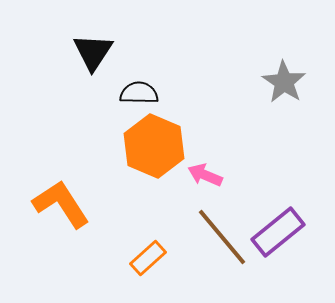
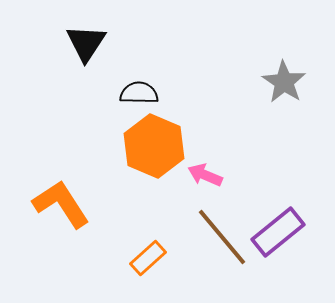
black triangle: moved 7 px left, 9 px up
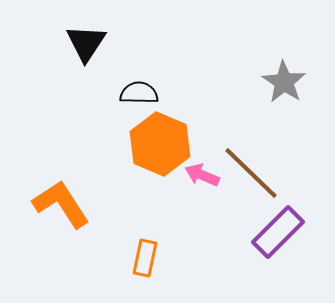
orange hexagon: moved 6 px right, 2 px up
pink arrow: moved 3 px left
purple rectangle: rotated 6 degrees counterclockwise
brown line: moved 29 px right, 64 px up; rotated 6 degrees counterclockwise
orange rectangle: moved 3 px left; rotated 36 degrees counterclockwise
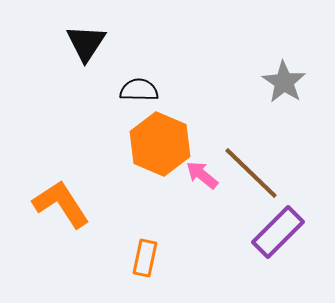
black semicircle: moved 3 px up
pink arrow: rotated 16 degrees clockwise
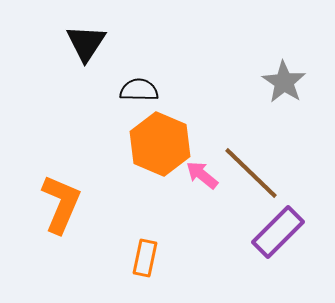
orange L-shape: rotated 56 degrees clockwise
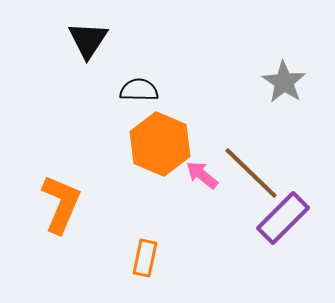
black triangle: moved 2 px right, 3 px up
purple rectangle: moved 5 px right, 14 px up
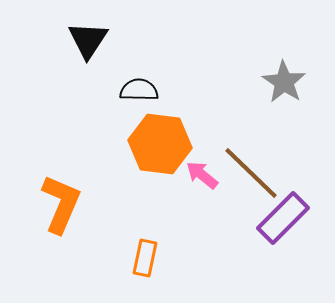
orange hexagon: rotated 16 degrees counterclockwise
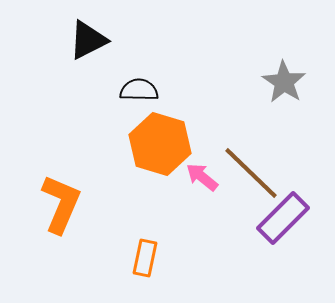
black triangle: rotated 30 degrees clockwise
orange hexagon: rotated 10 degrees clockwise
pink arrow: moved 2 px down
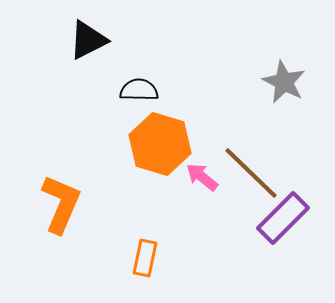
gray star: rotated 6 degrees counterclockwise
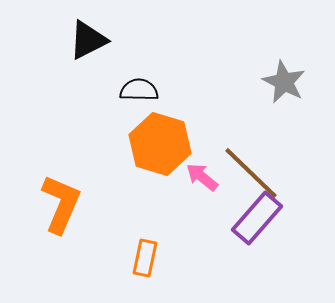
purple rectangle: moved 26 px left; rotated 4 degrees counterclockwise
